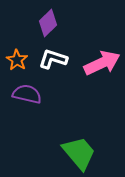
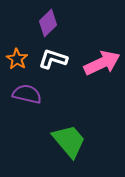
orange star: moved 1 px up
green trapezoid: moved 10 px left, 12 px up
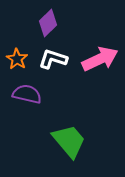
pink arrow: moved 2 px left, 4 px up
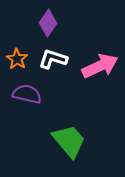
purple diamond: rotated 12 degrees counterclockwise
pink arrow: moved 7 px down
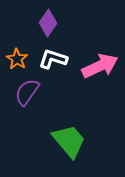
purple semicircle: moved 2 px up; rotated 68 degrees counterclockwise
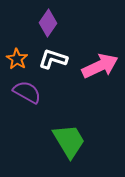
purple semicircle: rotated 84 degrees clockwise
green trapezoid: rotated 9 degrees clockwise
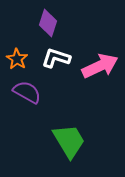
purple diamond: rotated 16 degrees counterclockwise
white L-shape: moved 3 px right, 1 px up
